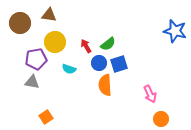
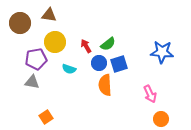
blue star: moved 13 px left, 21 px down; rotated 10 degrees counterclockwise
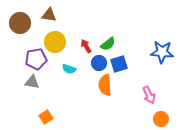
pink arrow: moved 1 px left, 1 px down
